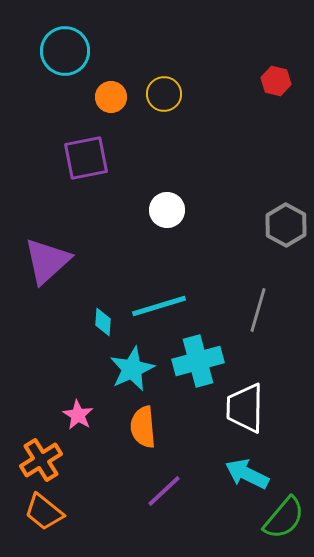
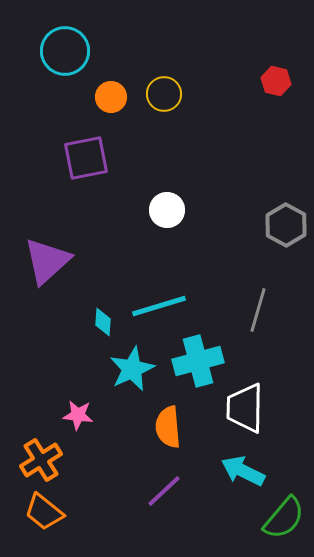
pink star: rotated 24 degrees counterclockwise
orange semicircle: moved 25 px right
cyan arrow: moved 4 px left, 3 px up
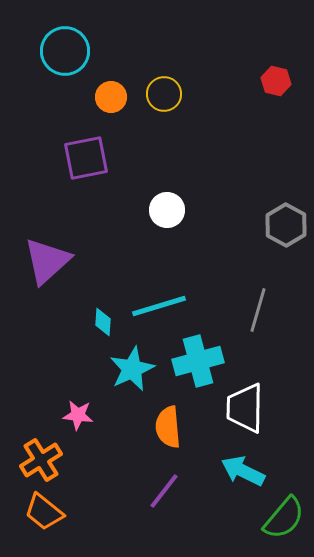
purple line: rotated 9 degrees counterclockwise
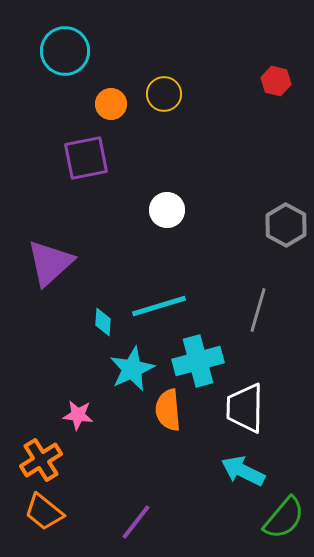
orange circle: moved 7 px down
purple triangle: moved 3 px right, 2 px down
orange semicircle: moved 17 px up
purple line: moved 28 px left, 31 px down
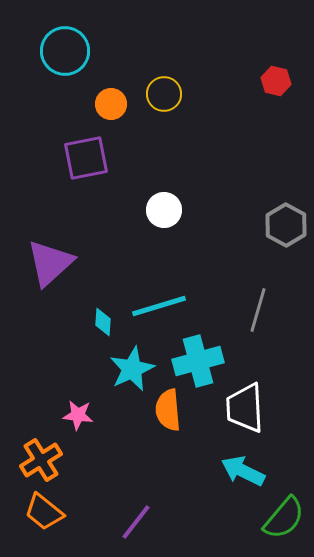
white circle: moved 3 px left
white trapezoid: rotated 4 degrees counterclockwise
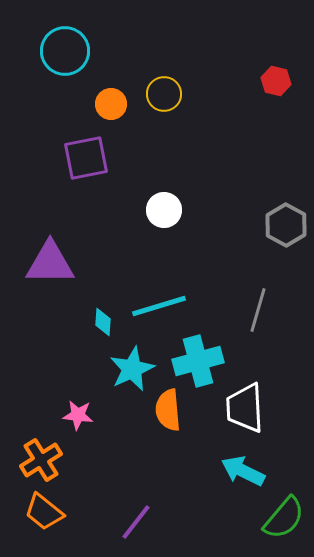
purple triangle: rotated 42 degrees clockwise
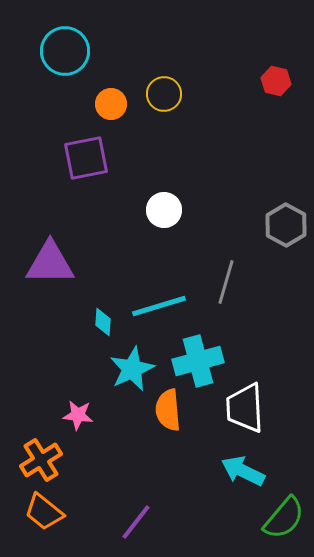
gray line: moved 32 px left, 28 px up
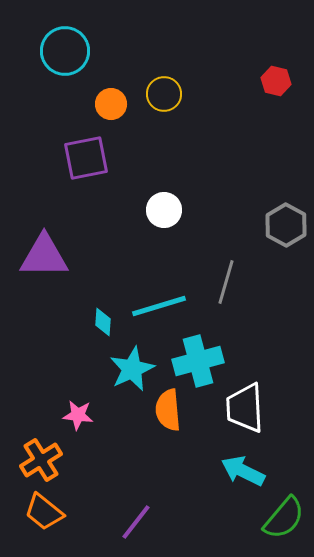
purple triangle: moved 6 px left, 7 px up
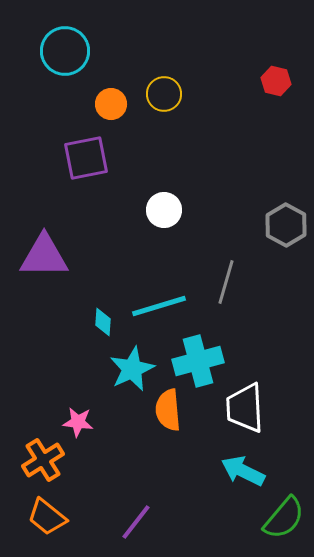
pink star: moved 7 px down
orange cross: moved 2 px right
orange trapezoid: moved 3 px right, 5 px down
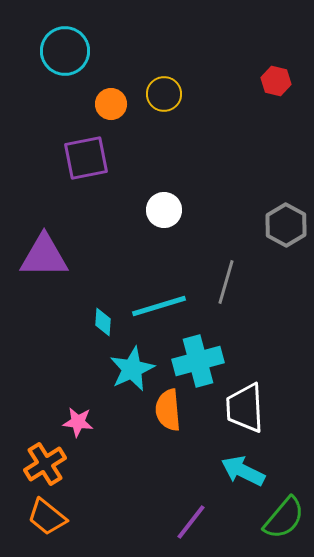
orange cross: moved 2 px right, 4 px down
purple line: moved 55 px right
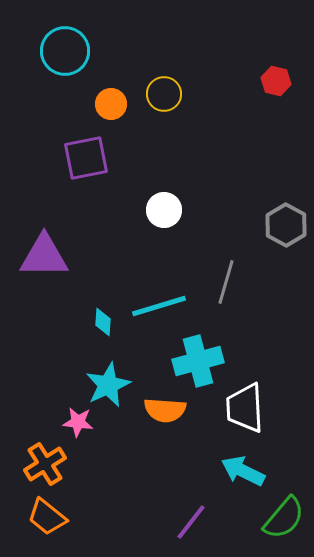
cyan star: moved 24 px left, 16 px down
orange semicircle: moved 3 px left; rotated 81 degrees counterclockwise
